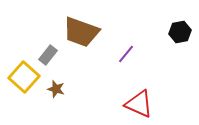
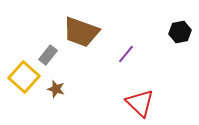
red triangle: moved 1 px right, 1 px up; rotated 20 degrees clockwise
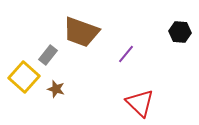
black hexagon: rotated 15 degrees clockwise
